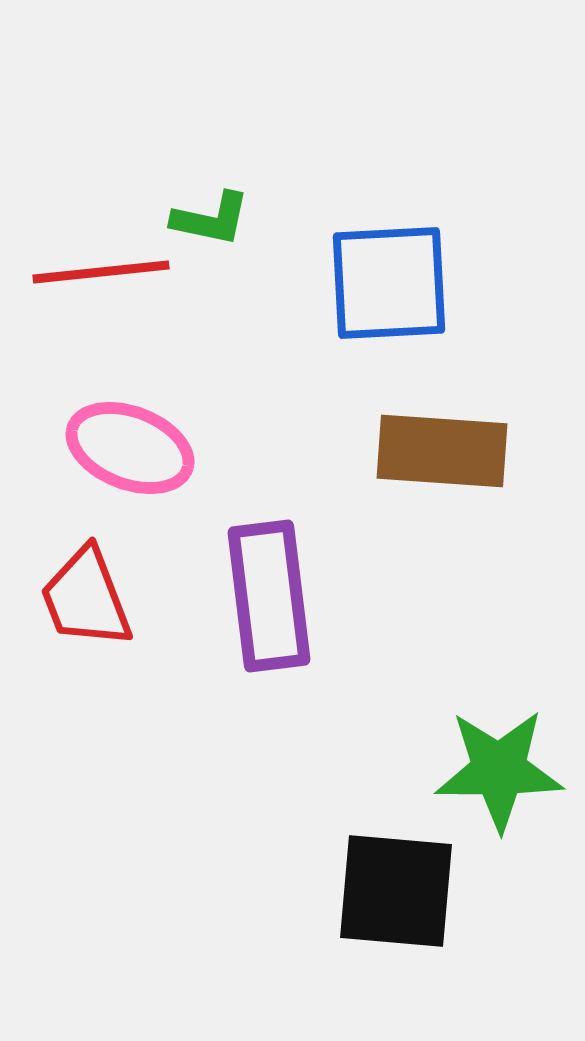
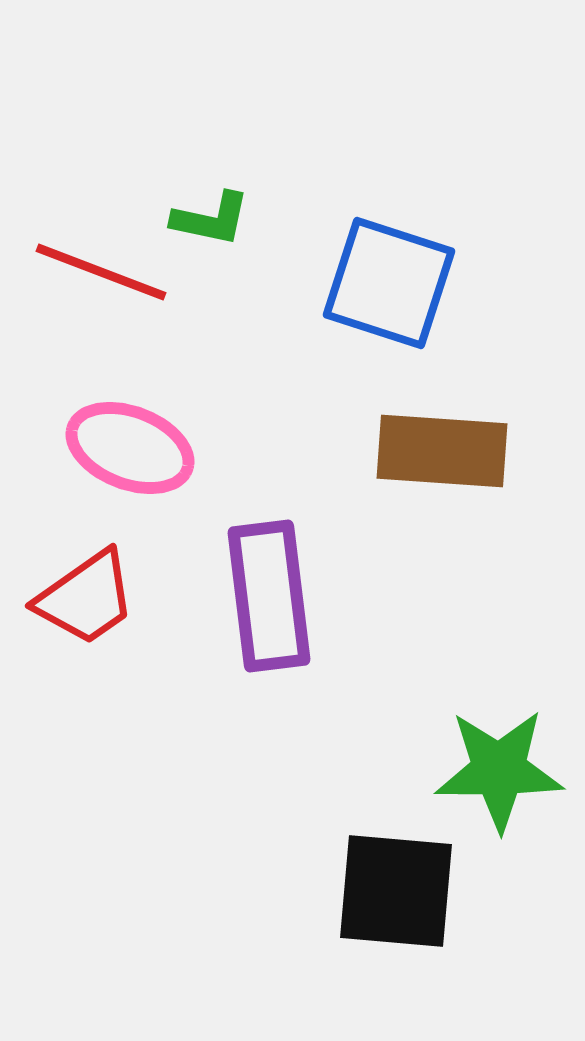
red line: rotated 27 degrees clockwise
blue square: rotated 21 degrees clockwise
red trapezoid: rotated 104 degrees counterclockwise
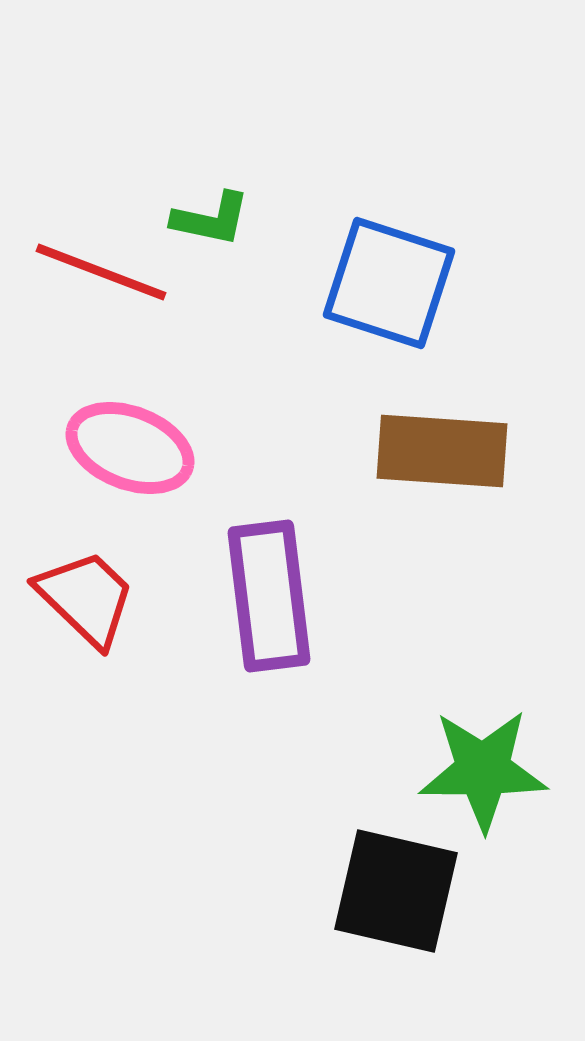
red trapezoid: rotated 101 degrees counterclockwise
green star: moved 16 px left
black square: rotated 8 degrees clockwise
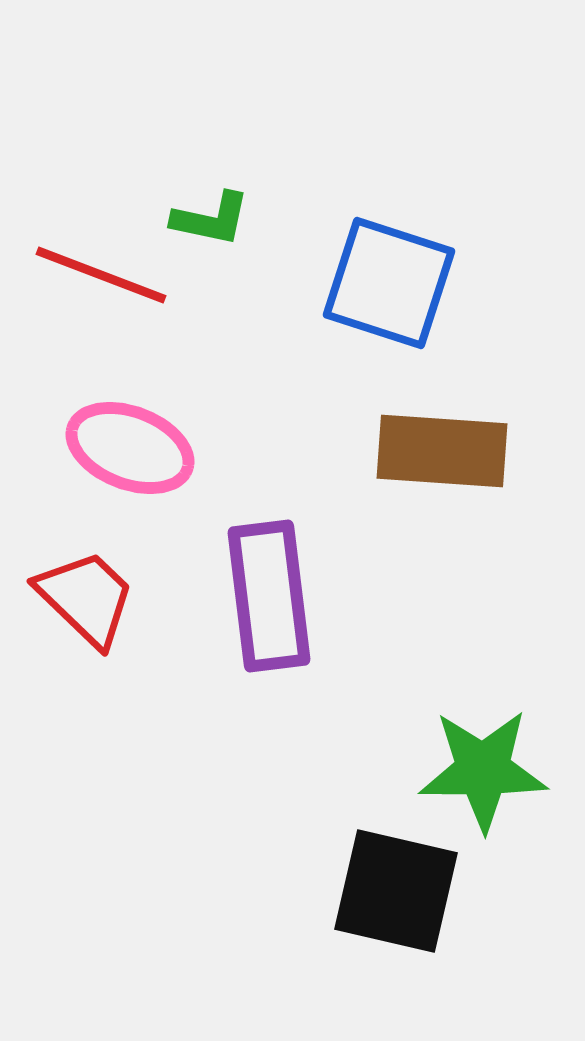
red line: moved 3 px down
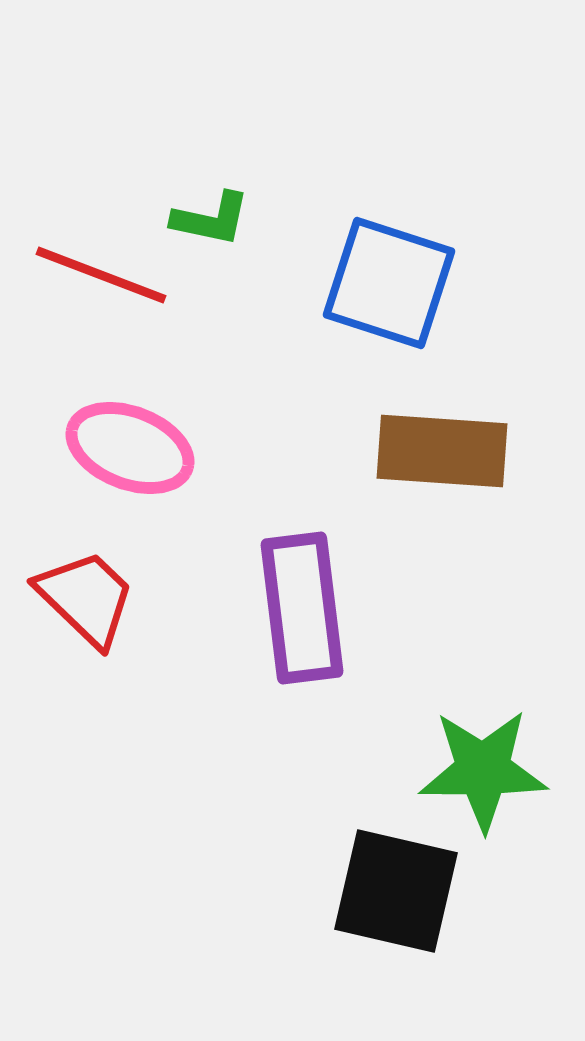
purple rectangle: moved 33 px right, 12 px down
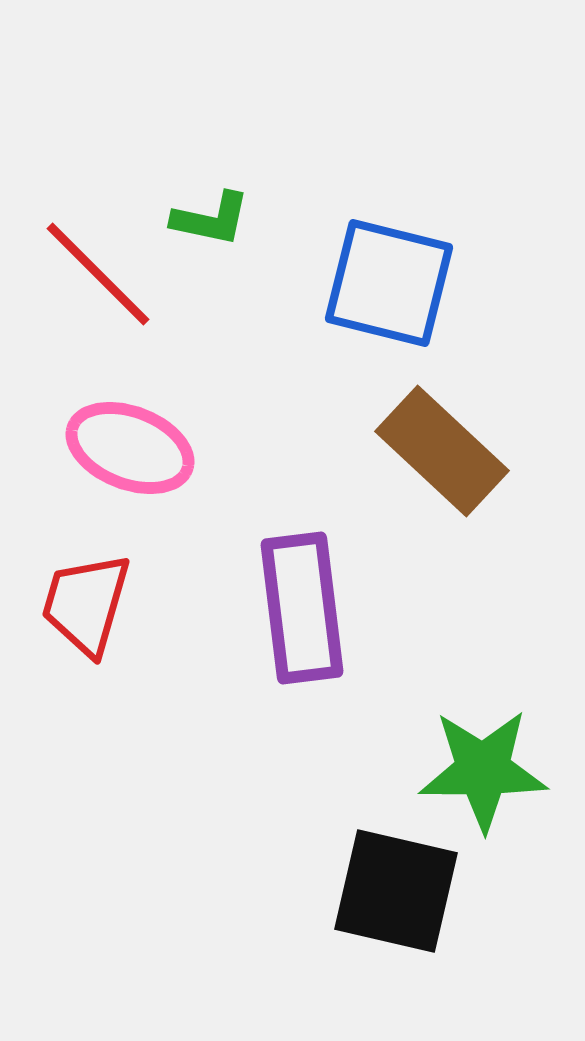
red line: moved 3 px left, 1 px up; rotated 24 degrees clockwise
blue square: rotated 4 degrees counterclockwise
brown rectangle: rotated 39 degrees clockwise
red trapezoid: moved 6 px down; rotated 118 degrees counterclockwise
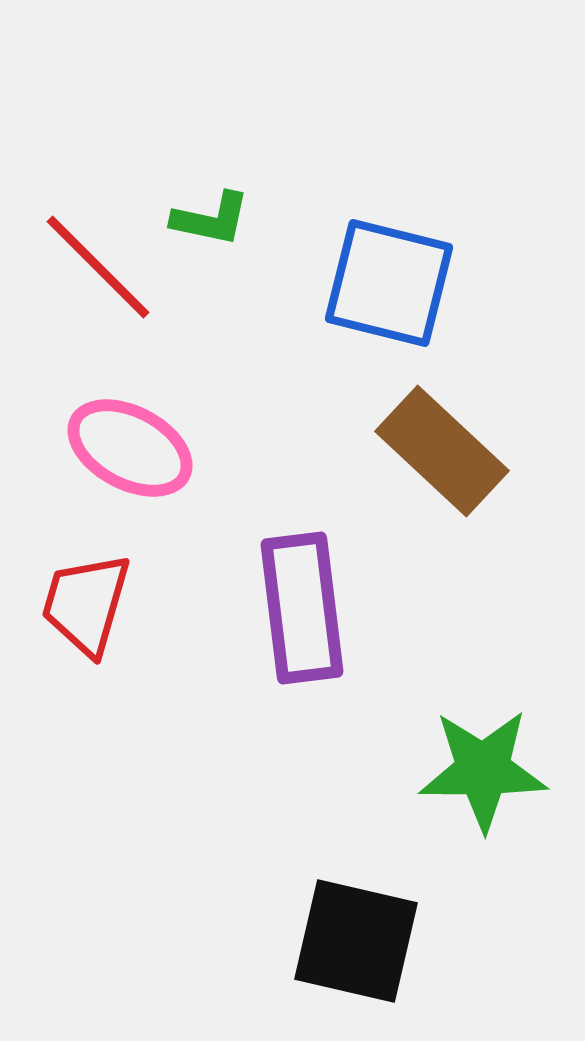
red line: moved 7 px up
pink ellipse: rotated 7 degrees clockwise
black square: moved 40 px left, 50 px down
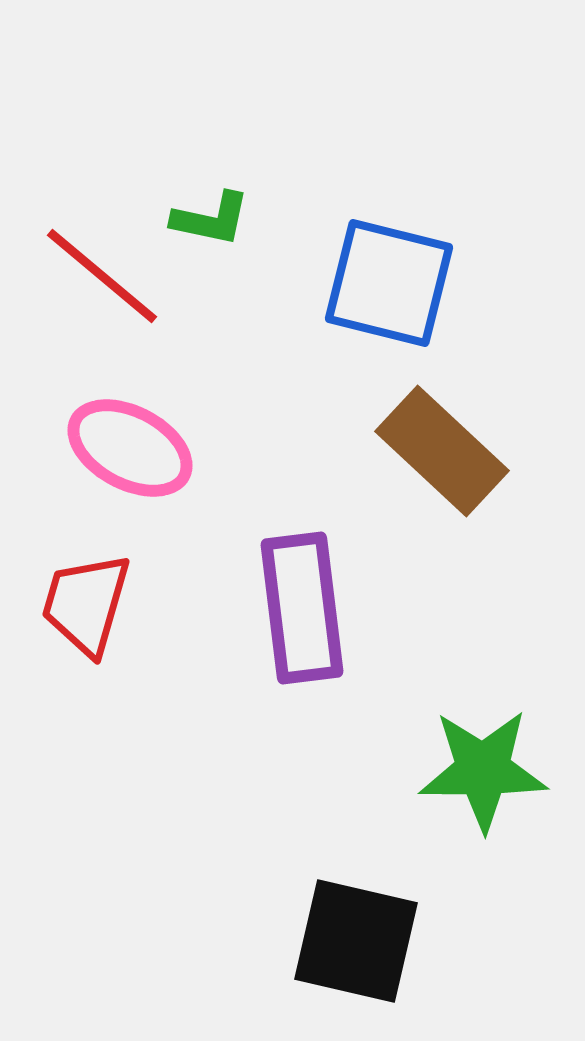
red line: moved 4 px right, 9 px down; rotated 5 degrees counterclockwise
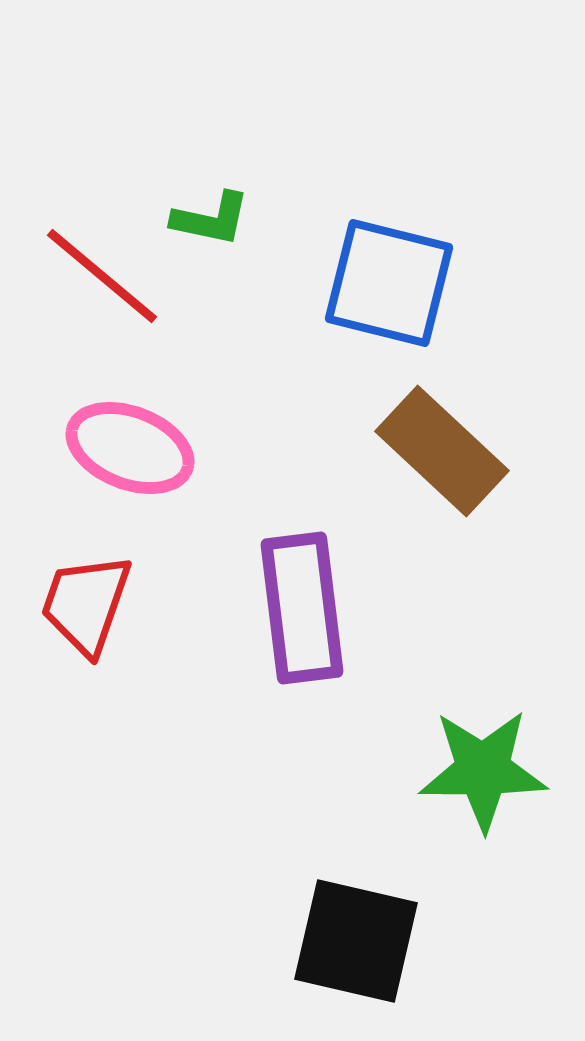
pink ellipse: rotated 7 degrees counterclockwise
red trapezoid: rotated 3 degrees clockwise
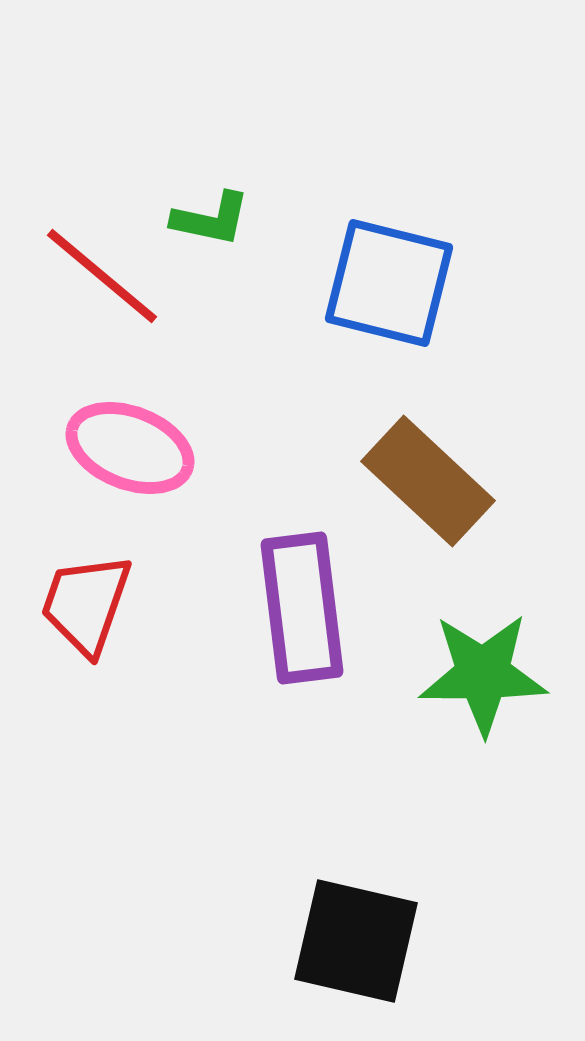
brown rectangle: moved 14 px left, 30 px down
green star: moved 96 px up
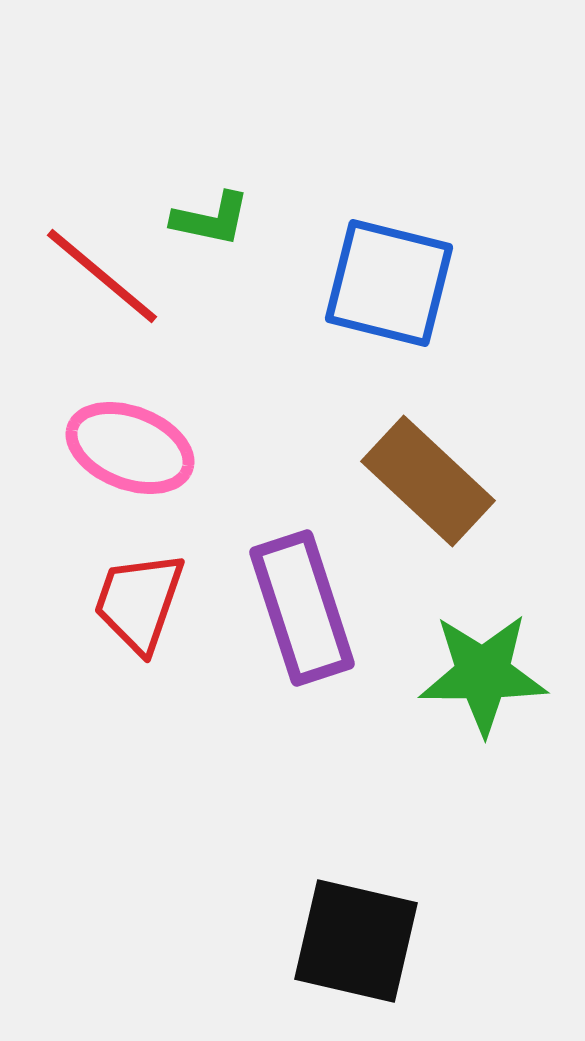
red trapezoid: moved 53 px right, 2 px up
purple rectangle: rotated 11 degrees counterclockwise
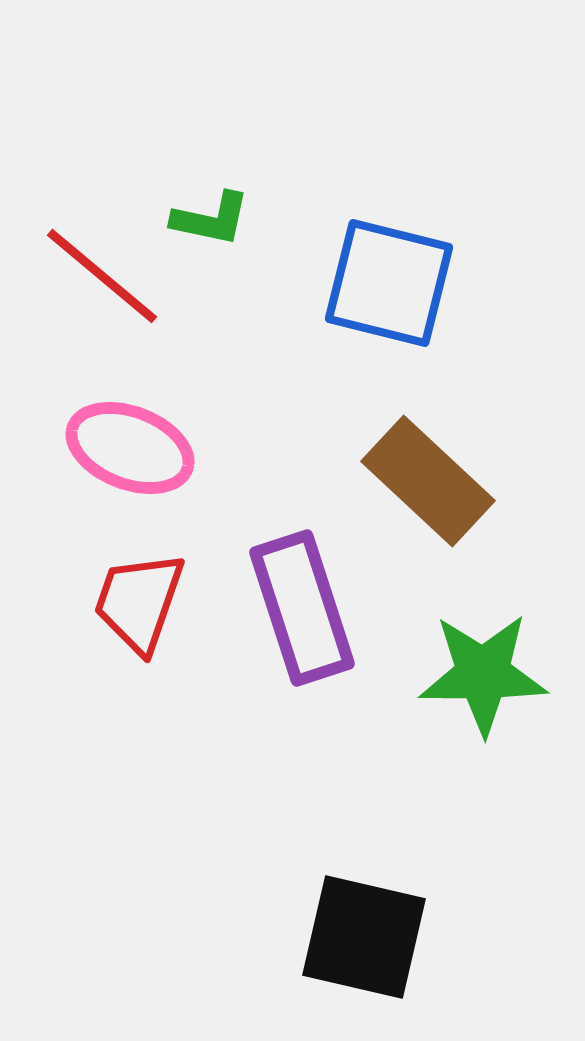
black square: moved 8 px right, 4 px up
